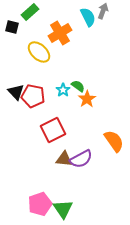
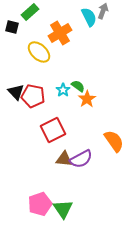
cyan semicircle: moved 1 px right
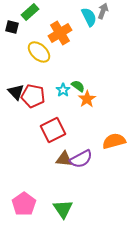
orange semicircle: rotated 70 degrees counterclockwise
pink pentagon: moved 16 px left; rotated 15 degrees counterclockwise
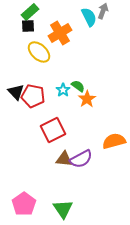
black square: moved 16 px right, 1 px up; rotated 16 degrees counterclockwise
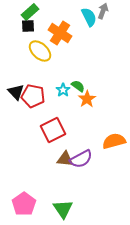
orange cross: rotated 25 degrees counterclockwise
yellow ellipse: moved 1 px right, 1 px up
brown triangle: moved 1 px right
